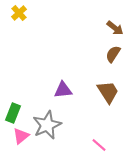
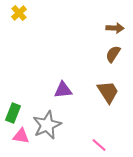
brown arrow: rotated 36 degrees counterclockwise
pink triangle: rotated 48 degrees clockwise
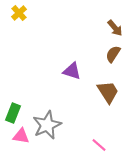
brown arrow: rotated 48 degrees clockwise
purple triangle: moved 9 px right, 19 px up; rotated 24 degrees clockwise
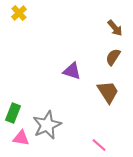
brown semicircle: moved 3 px down
pink triangle: moved 2 px down
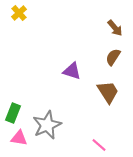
pink triangle: moved 2 px left
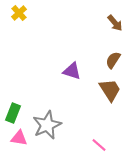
brown arrow: moved 5 px up
brown semicircle: moved 3 px down
brown trapezoid: moved 2 px right, 2 px up
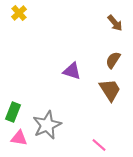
green rectangle: moved 1 px up
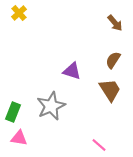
gray star: moved 4 px right, 19 px up
